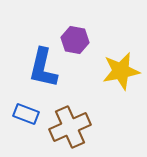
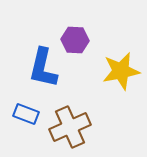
purple hexagon: rotated 8 degrees counterclockwise
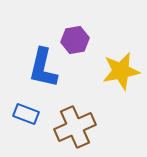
purple hexagon: rotated 12 degrees counterclockwise
brown cross: moved 5 px right
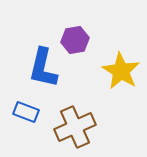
yellow star: rotated 30 degrees counterclockwise
blue rectangle: moved 2 px up
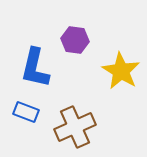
purple hexagon: rotated 16 degrees clockwise
blue L-shape: moved 8 px left
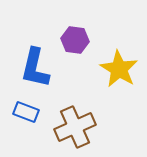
yellow star: moved 2 px left, 2 px up
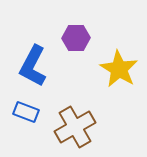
purple hexagon: moved 1 px right, 2 px up; rotated 8 degrees counterclockwise
blue L-shape: moved 2 px left, 2 px up; rotated 15 degrees clockwise
brown cross: rotated 6 degrees counterclockwise
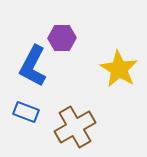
purple hexagon: moved 14 px left
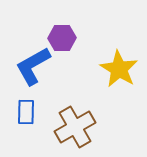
blue L-shape: rotated 33 degrees clockwise
blue rectangle: rotated 70 degrees clockwise
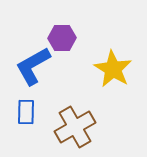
yellow star: moved 6 px left
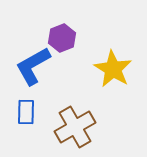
purple hexagon: rotated 20 degrees counterclockwise
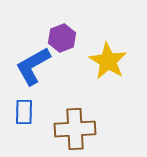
yellow star: moved 5 px left, 8 px up
blue rectangle: moved 2 px left
brown cross: moved 2 px down; rotated 27 degrees clockwise
